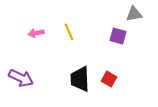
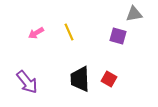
pink arrow: rotated 21 degrees counterclockwise
purple arrow: moved 6 px right, 4 px down; rotated 25 degrees clockwise
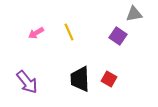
purple square: rotated 18 degrees clockwise
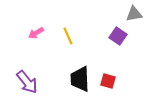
yellow line: moved 1 px left, 4 px down
red square: moved 1 px left, 2 px down; rotated 14 degrees counterclockwise
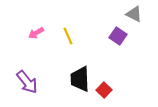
gray triangle: rotated 36 degrees clockwise
red square: moved 4 px left, 9 px down; rotated 28 degrees clockwise
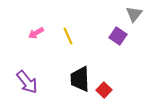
gray triangle: rotated 42 degrees clockwise
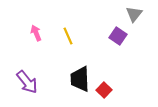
pink arrow: rotated 98 degrees clockwise
